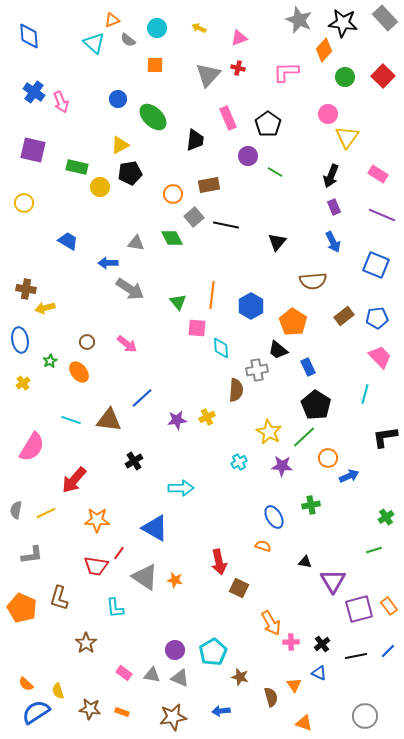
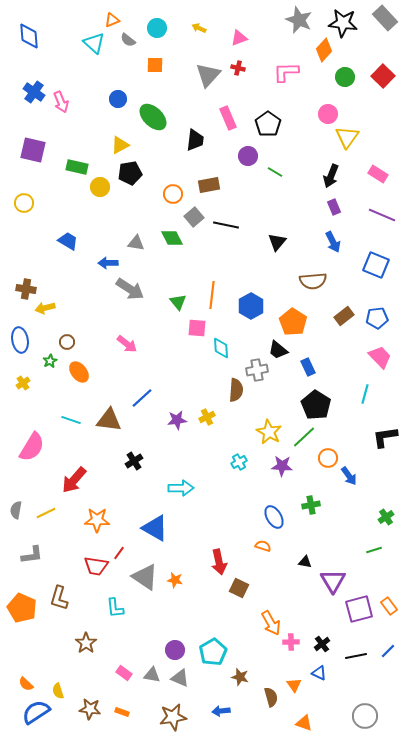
brown circle at (87, 342): moved 20 px left
blue arrow at (349, 476): rotated 78 degrees clockwise
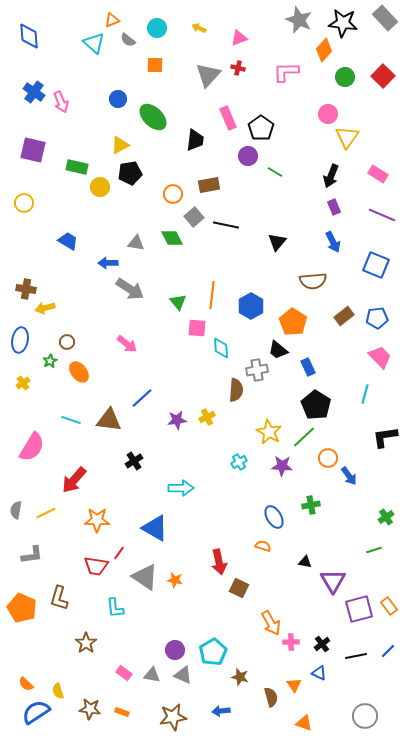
black pentagon at (268, 124): moved 7 px left, 4 px down
blue ellipse at (20, 340): rotated 20 degrees clockwise
gray triangle at (180, 678): moved 3 px right, 3 px up
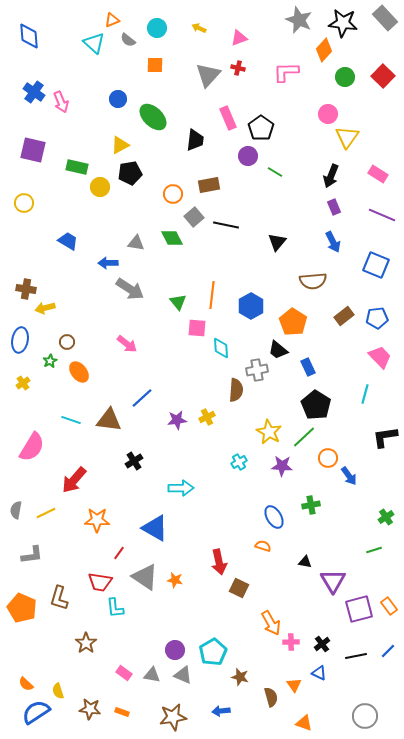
red trapezoid at (96, 566): moved 4 px right, 16 px down
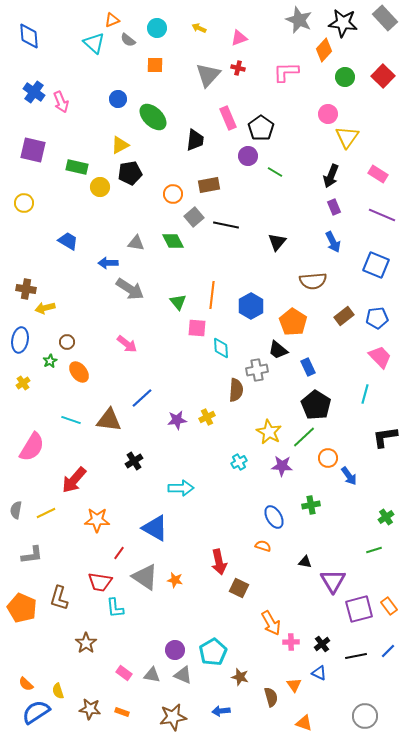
green diamond at (172, 238): moved 1 px right, 3 px down
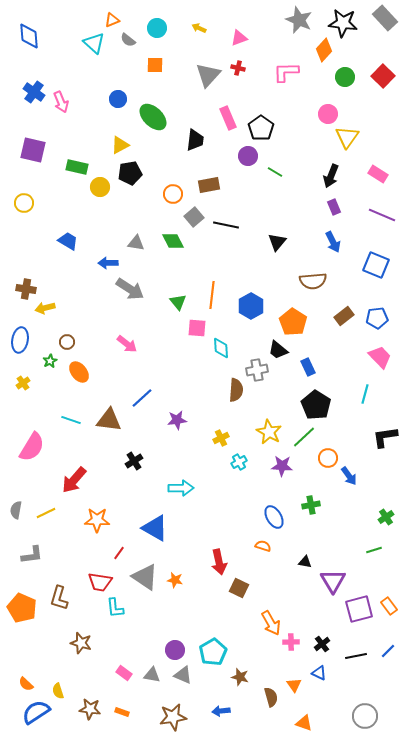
yellow cross at (207, 417): moved 14 px right, 21 px down
brown star at (86, 643): moved 5 px left; rotated 20 degrees counterclockwise
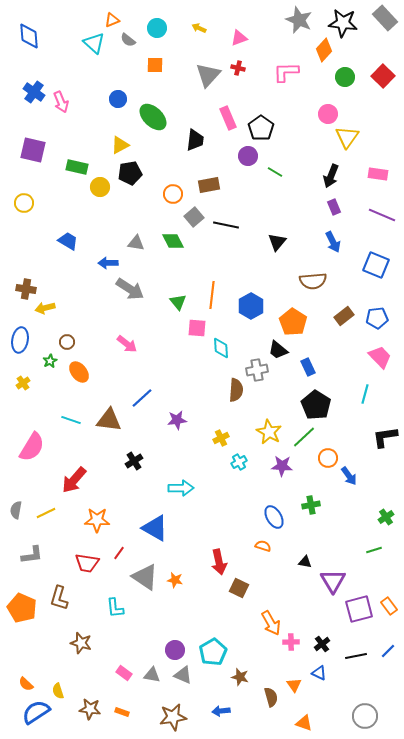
pink rectangle at (378, 174): rotated 24 degrees counterclockwise
red trapezoid at (100, 582): moved 13 px left, 19 px up
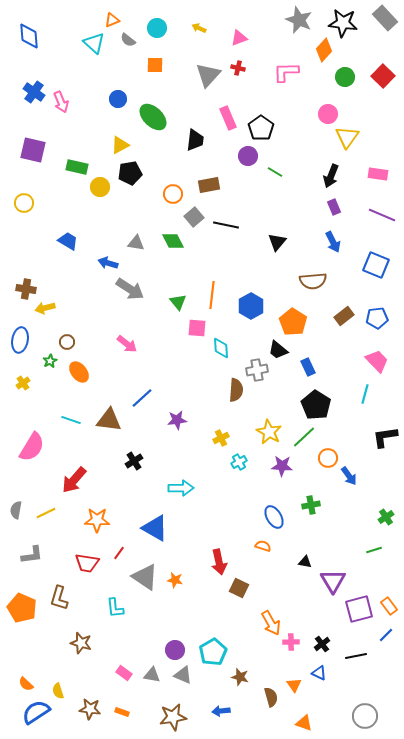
blue arrow at (108, 263): rotated 18 degrees clockwise
pink trapezoid at (380, 357): moved 3 px left, 4 px down
blue line at (388, 651): moved 2 px left, 16 px up
